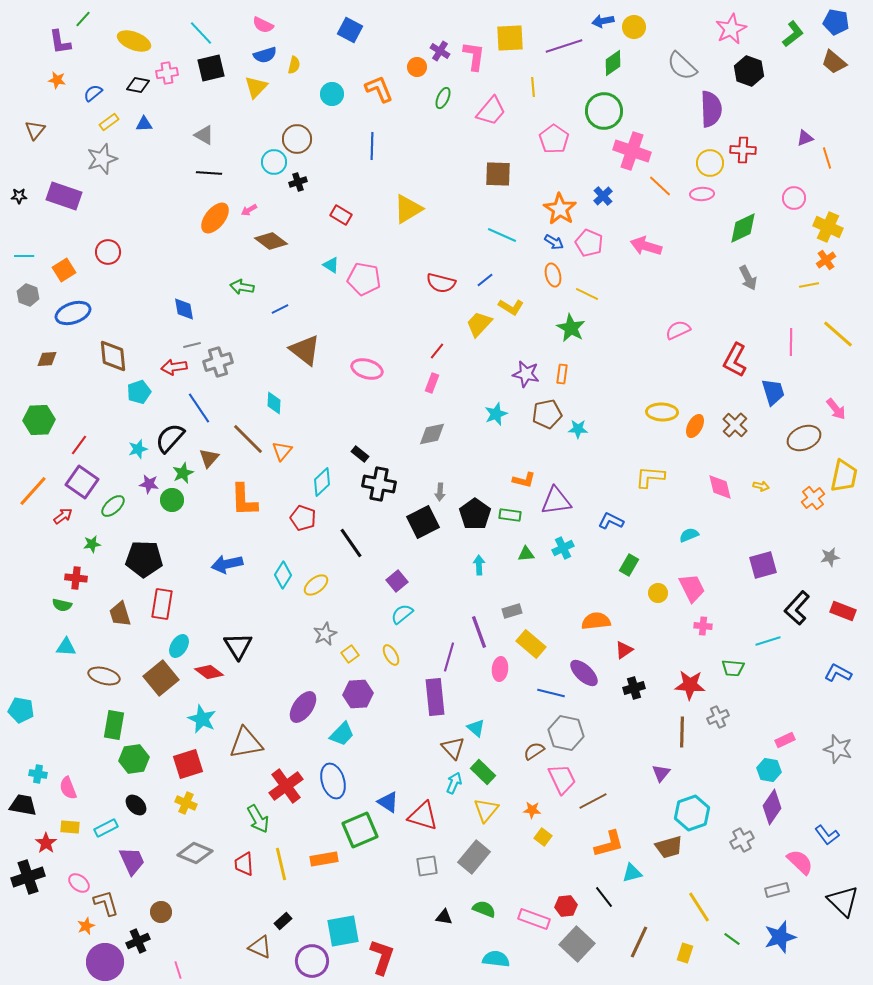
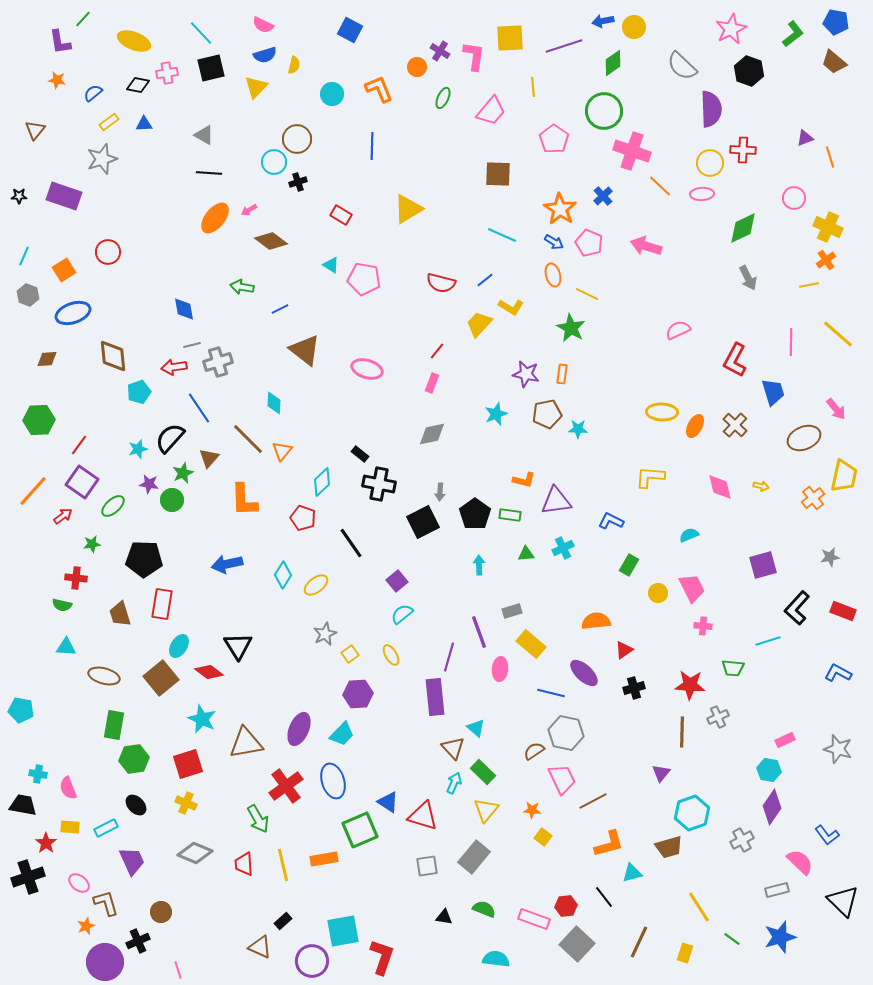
orange line at (827, 158): moved 3 px right, 1 px up
cyan line at (24, 256): rotated 66 degrees counterclockwise
purple ellipse at (303, 707): moved 4 px left, 22 px down; rotated 12 degrees counterclockwise
yellow line at (281, 864): moved 2 px right, 1 px down
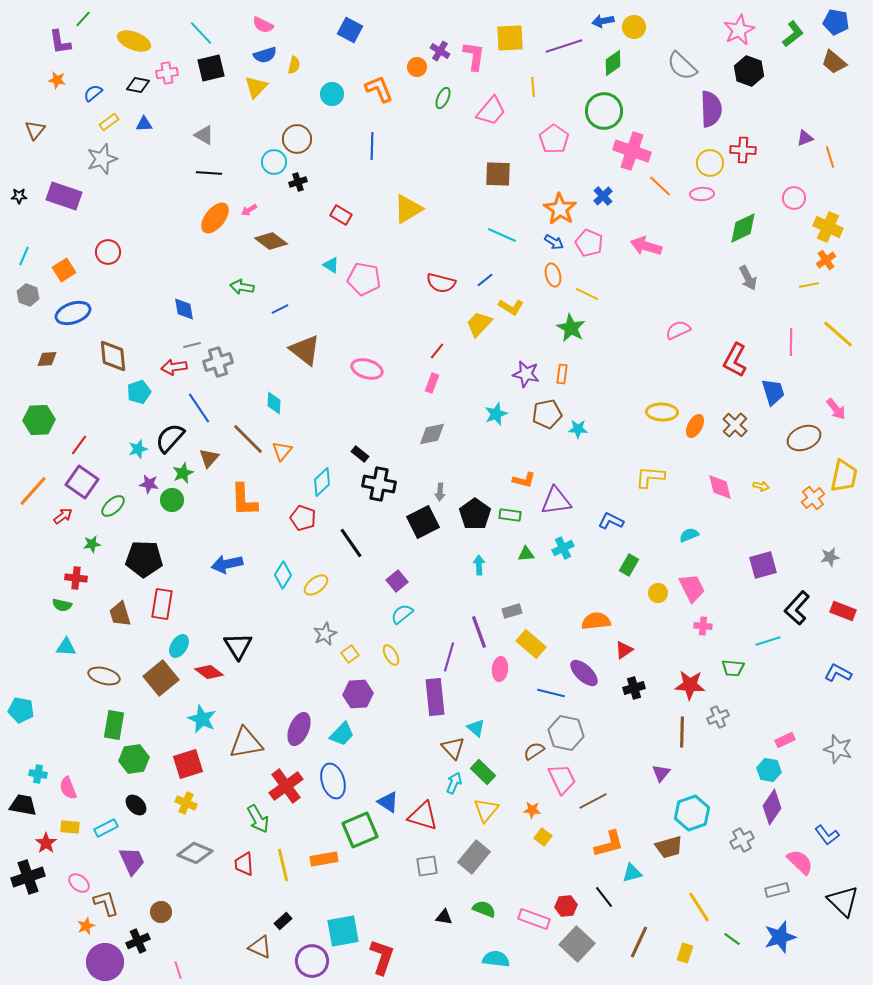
pink star at (731, 29): moved 8 px right, 1 px down
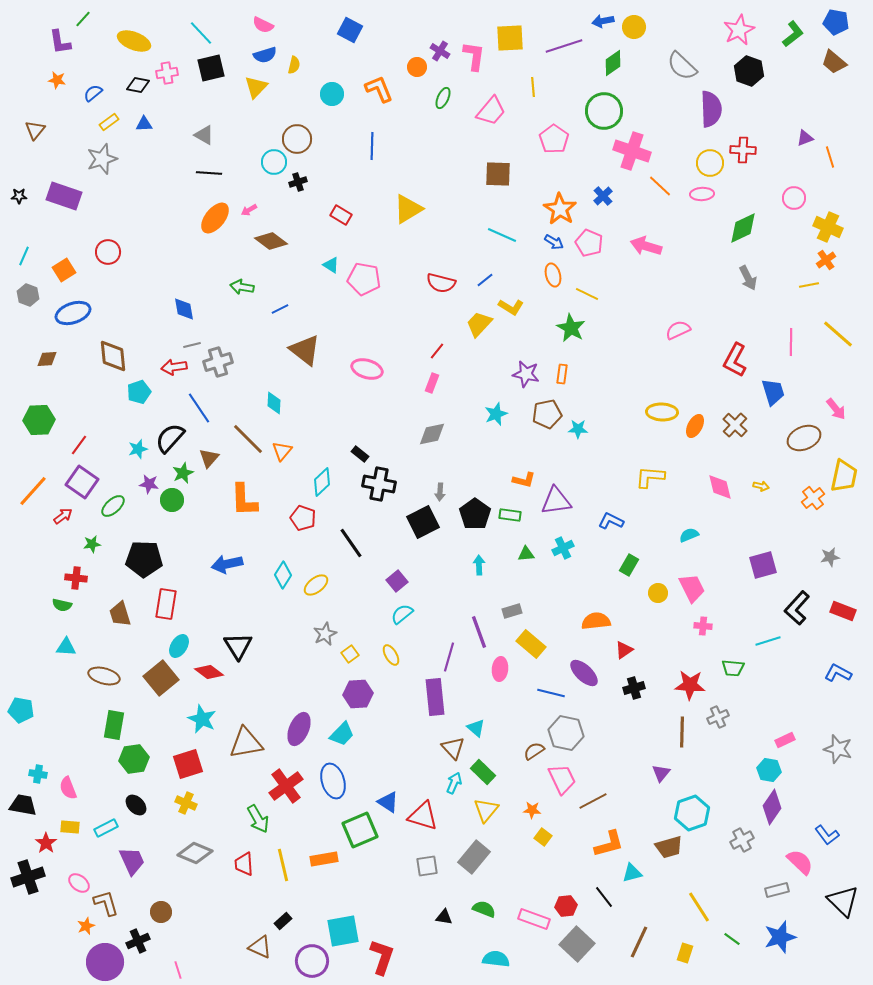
red rectangle at (162, 604): moved 4 px right
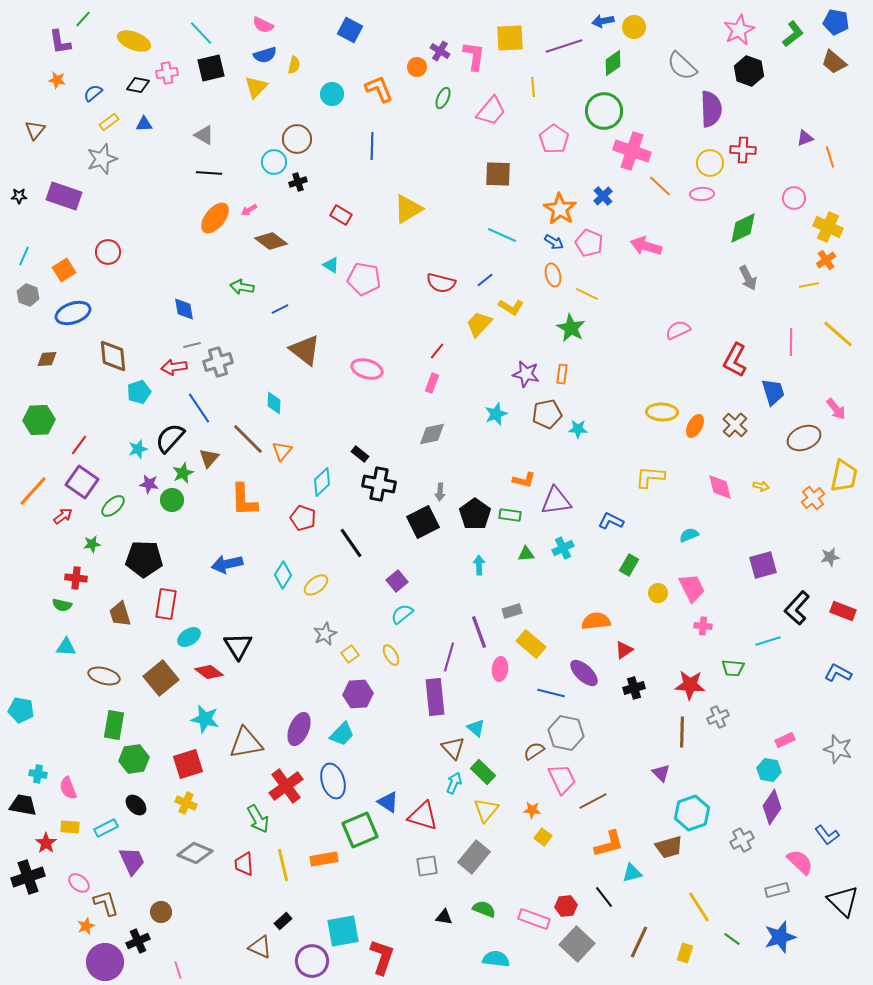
cyan ellipse at (179, 646): moved 10 px right, 9 px up; rotated 25 degrees clockwise
cyan star at (202, 719): moved 3 px right; rotated 12 degrees counterclockwise
purple triangle at (661, 773): rotated 24 degrees counterclockwise
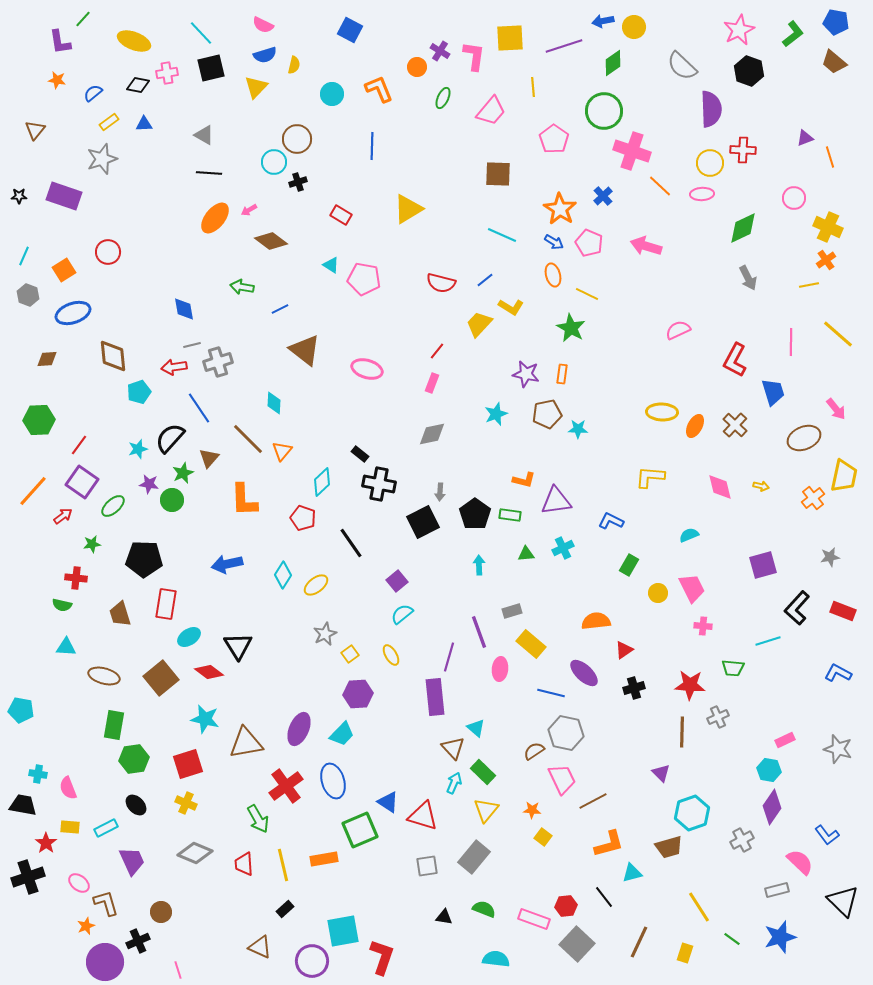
black rectangle at (283, 921): moved 2 px right, 12 px up
